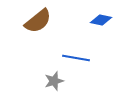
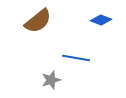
blue diamond: rotated 10 degrees clockwise
gray star: moved 3 px left, 1 px up
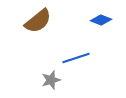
blue line: rotated 28 degrees counterclockwise
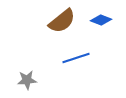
brown semicircle: moved 24 px right
gray star: moved 24 px left; rotated 12 degrees clockwise
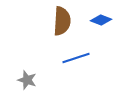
brown semicircle: rotated 48 degrees counterclockwise
gray star: rotated 24 degrees clockwise
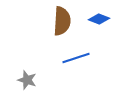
blue diamond: moved 2 px left, 1 px up
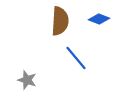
brown semicircle: moved 2 px left
blue line: rotated 68 degrees clockwise
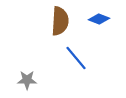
gray star: rotated 18 degrees counterclockwise
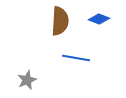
blue line: rotated 40 degrees counterclockwise
gray star: rotated 24 degrees counterclockwise
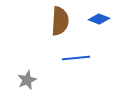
blue line: rotated 16 degrees counterclockwise
